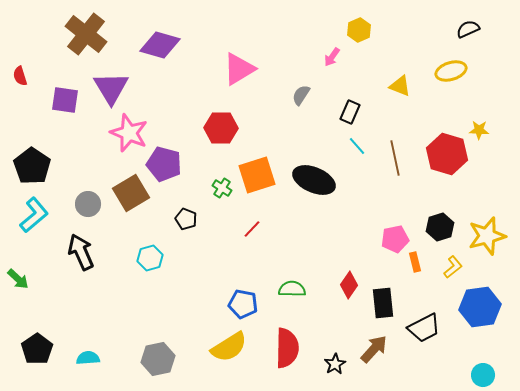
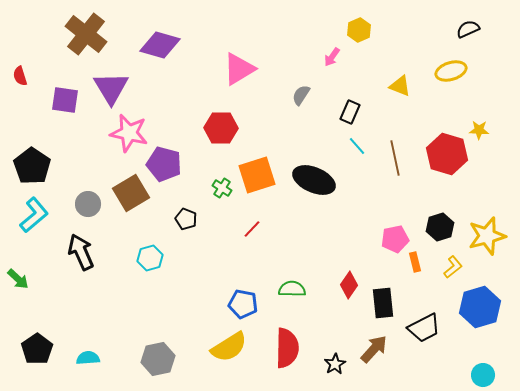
pink star at (129, 133): rotated 9 degrees counterclockwise
blue hexagon at (480, 307): rotated 9 degrees counterclockwise
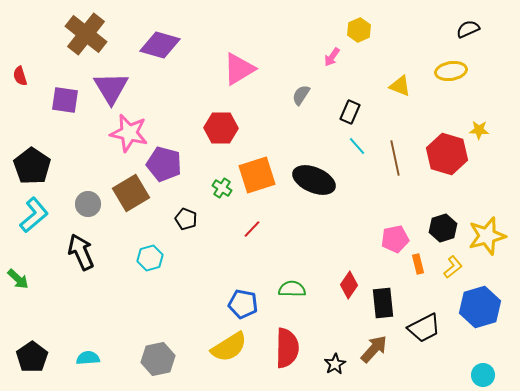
yellow ellipse at (451, 71): rotated 8 degrees clockwise
black hexagon at (440, 227): moved 3 px right, 1 px down
orange rectangle at (415, 262): moved 3 px right, 2 px down
black pentagon at (37, 349): moved 5 px left, 8 px down
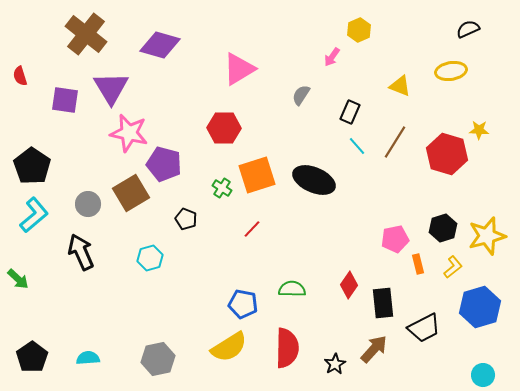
red hexagon at (221, 128): moved 3 px right
brown line at (395, 158): moved 16 px up; rotated 44 degrees clockwise
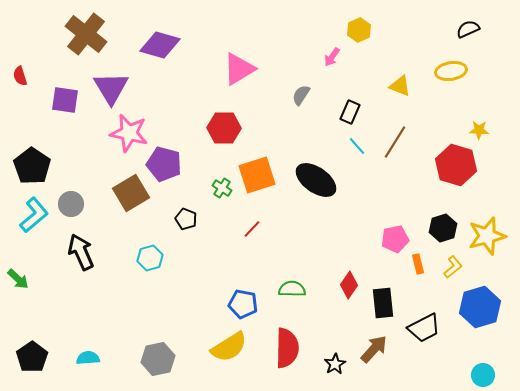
red hexagon at (447, 154): moved 9 px right, 11 px down
black ellipse at (314, 180): moved 2 px right; rotated 12 degrees clockwise
gray circle at (88, 204): moved 17 px left
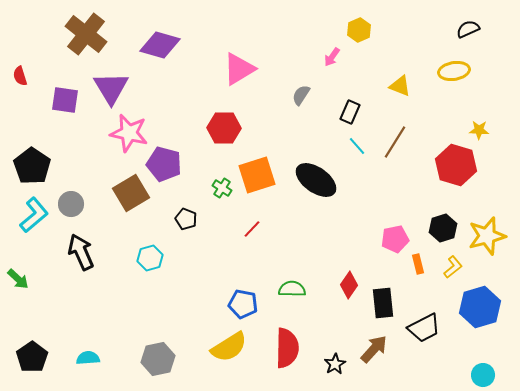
yellow ellipse at (451, 71): moved 3 px right
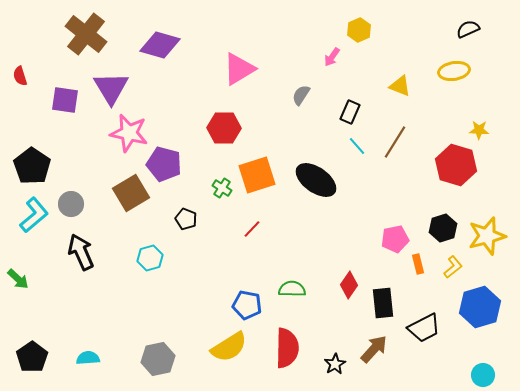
blue pentagon at (243, 304): moved 4 px right, 1 px down
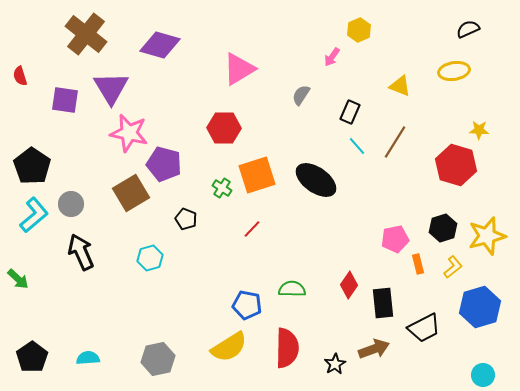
brown arrow at (374, 349): rotated 28 degrees clockwise
